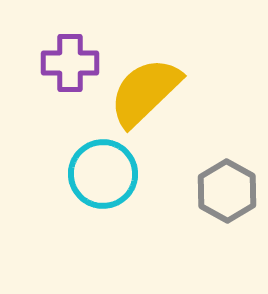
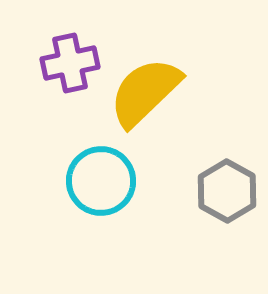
purple cross: rotated 12 degrees counterclockwise
cyan circle: moved 2 px left, 7 px down
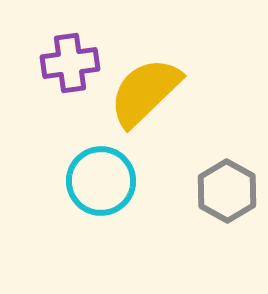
purple cross: rotated 4 degrees clockwise
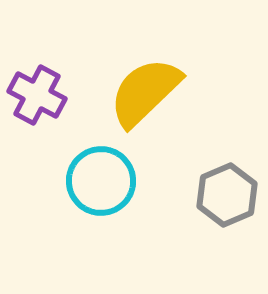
purple cross: moved 33 px left, 32 px down; rotated 36 degrees clockwise
gray hexagon: moved 4 px down; rotated 8 degrees clockwise
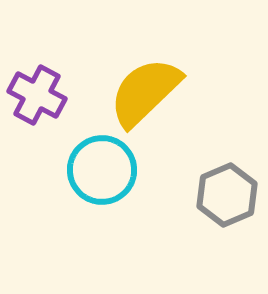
cyan circle: moved 1 px right, 11 px up
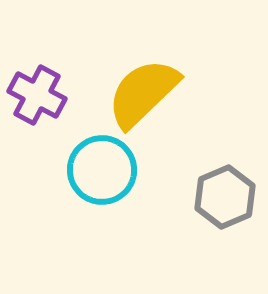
yellow semicircle: moved 2 px left, 1 px down
gray hexagon: moved 2 px left, 2 px down
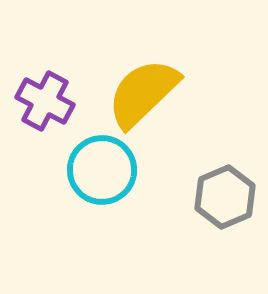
purple cross: moved 8 px right, 6 px down
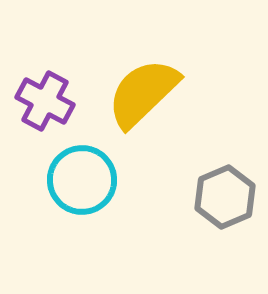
cyan circle: moved 20 px left, 10 px down
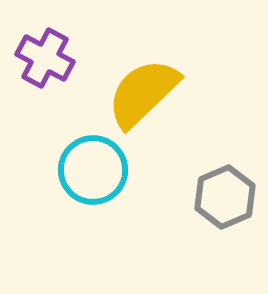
purple cross: moved 43 px up
cyan circle: moved 11 px right, 10 px up
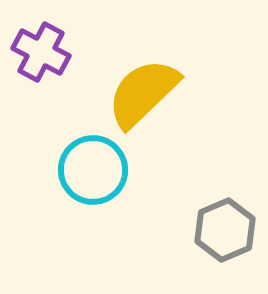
purple cross: moved 4 px left, 6 px up
gray hexagon: moved 33 px down
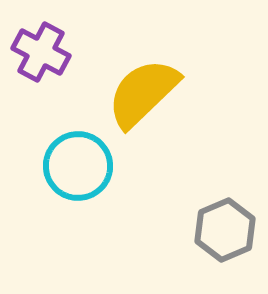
cyan circle: moved 15 px left, 4 px up
